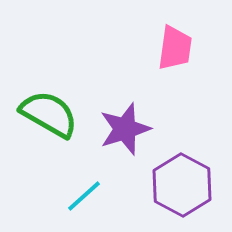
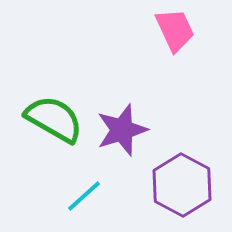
pink trapezoid: moved 18 px up; rotated 33 degrees counterclockwise
green semicircle: moved 5 px right, 5 px down
purple star: moved 3 px left, 1 px down
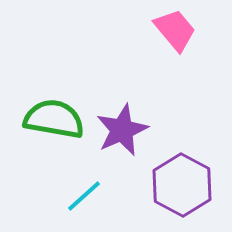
pink trapezoid: rotated 15 degrees counterclockwise
green semicircle: rotated 20 degrees counterclockwise
purple star: rotated 6 degrees counterclockwise
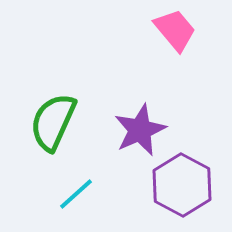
green semicircle: moved 1 px left, 3 px down; rotated 76 degrees counterclockwise
purple star: moved 18 px right
cyan line: moved 8 px left, 2 px up
